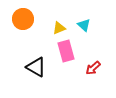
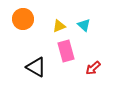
yellow triangle: moved 2 px up
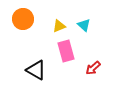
black triangle: moved 3 px down
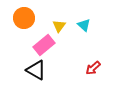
orange circle: moved 1 px right, 1 px up
yellow triangle: rotated 32 degrees counterclockwise
pink rectangle: moved 22 px left, 6 px up; rotated 65 degrees clockwise
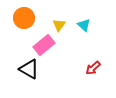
yellow triangle: moved 1 px up
black triangle: moved 7 px left, 1 px up
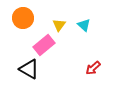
orange circle: moved 1 px left
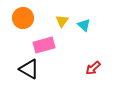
yellow triangle: moved 3 px right, 4 px up
pink rectangle: rotated 25 degrees clockwise
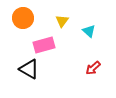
cyan triangle: moved 5 px right, 6 px down
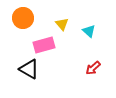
yellow triangle: moved 3 px down; rotated 16 degrees counterclockwise
